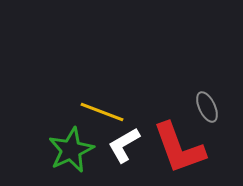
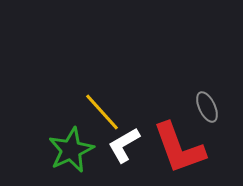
yellow line: rotated 27 degrees clockwise
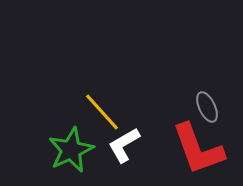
red L-shape: moved 19 px right, 1 px down
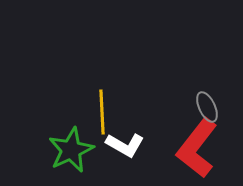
yellow line: rotated 39 degrees clockwise
white L-shape: moved 1 px right; rotated 120 degrees counterclockwise
red L-shape: moved 1 px left, 1 px up; rotated 58 degrees clockwise
